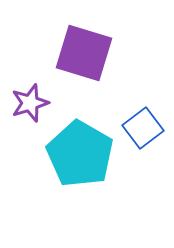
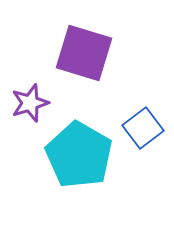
cyan pentagon: moved 1 px left, 1 px down
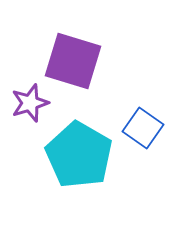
purple square: moved 11 px left, 8 px down
blue square: rotated 18 degrees counterclockwise
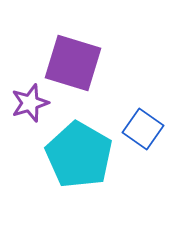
purple square: moved 2 px down
blue square: moved 1 px down
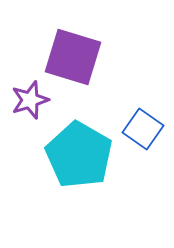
purple square: moved 6 px up
purple star: moved 3 px up
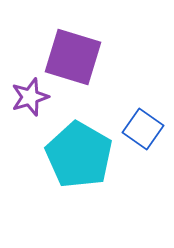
purple star: moved 3 px up
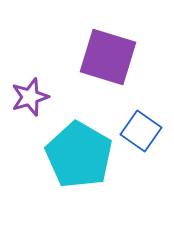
purple square: moved 35 px right
blue square: moved 2 px left, 2 px down
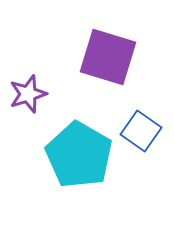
purple star: moved 2 px left, 3 px up
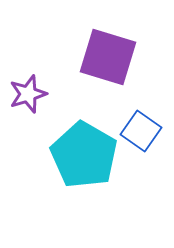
cyan pentagon: moved 5 px right
